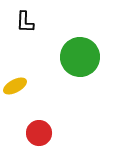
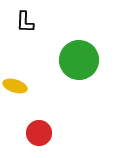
green circle: moved 1 px left, 3 px down
yellow ellipse: rotated 45 degrees clockwise
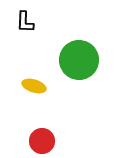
yellow ellipse: moved 19 px right
red circle: moved 3 px right, 8 px down
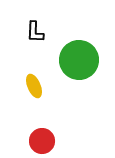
black L-shape: moved 10 px right, 10 px down
yellow ellipse: rotated 50 degrees clockwise
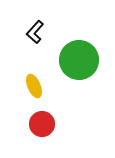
black L-shape: rotated 40 degrees clockwise
red circle: moved 17 px up
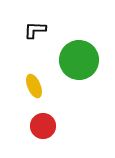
black L-shape: moved 2 px up; rotated 50 degrees clockwise
red circle: moved 1 px right, 2 px down
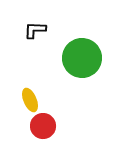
green circle: moved 3 px right, 2 px up
yellow ellipse: moved 4 px left, 14 px down
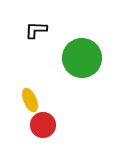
black L-shape: moved 1 px right
red circle: moved 1 px up
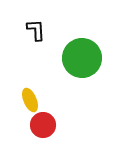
black L-shape: rotated 85 degrees clockwise
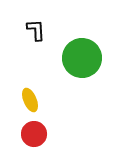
red circle: moved 9 px left, 9 px down
